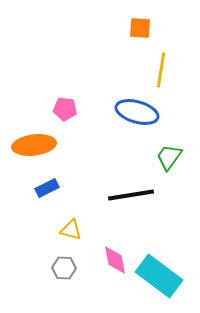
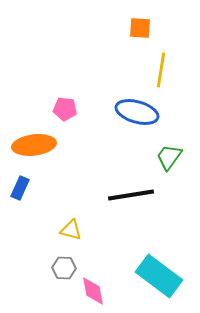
blue rectangle: moved 27 px left; rotated 40 degrees counterclockwise
pink diamond: moved 22 px left, 31 px down
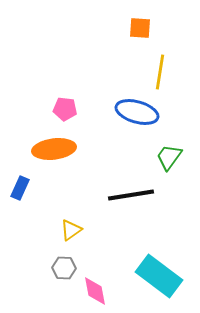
yellow line: moved 1 px left, 2 px down
orange ellipse: moved 20 px right, 4 px down
yellow triangle: rotated 50 degrees counterclockwise
pink diamond: moved 2 px right
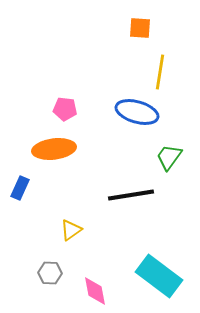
gray hexagon: moved 14 px left, 5 px down
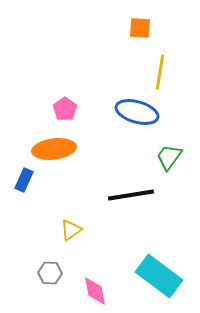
pink pentagon: rotated 30 degrees clockwise
blue rectangle: moved 4 px right, 8 px up
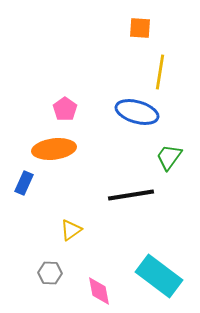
blue rectangle: moved 3 px down
pink diamond: moved 4 px right
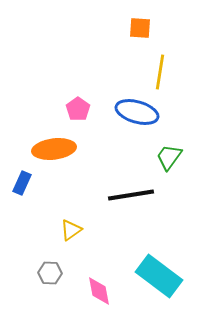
pink pentagon: moved 13 px right
blue rectangle: moved 2 px left
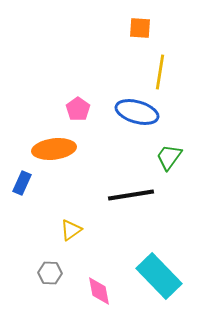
cyan rectangle: rotated 9 degrees clockwise
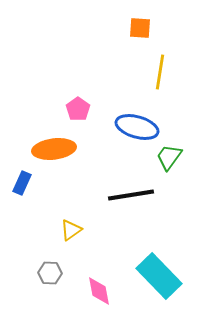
blue ellipse: moved 15 px down
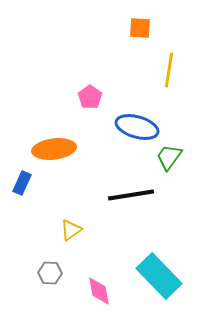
yellow line: moved 9 px right, 2 px up
pink pentagon: moved 12 px right, 12 px up
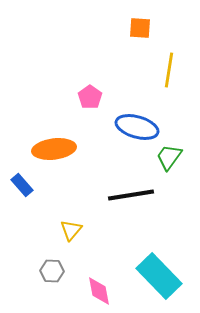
blue rectangle: moved 2 px down; rotated 65 degrees counterclockwise
yellow triangle: rotated 15 degrees counterclockwise
gray hexagon: moved 2 px right, 2 px up
